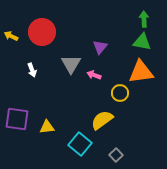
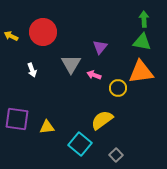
red circle: moved 1 px right
yellow circle: moved 2 px left, 5 px up
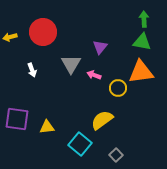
yellow arrow: moved 1 px left, 1 px down; rotated 40 degrees counterclockwise
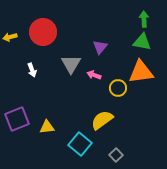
purple square: rotated 30 degrees counterclockwise
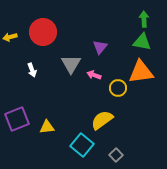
cyan square: moved 2 px right, 1 px down
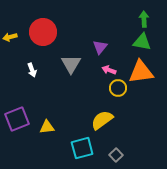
pink arrow: moved 15 px right, 5 px up
cyan square: moved 3 px down; rotated 35 degrees clockwise
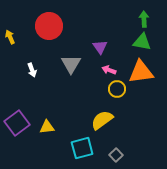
red circle: moved 6 px right, 6 px up
yellow arrow: rotated 80 degrees clockwise
purple triangle: rotated 14 degrees counterclockwise
yellow circle: moved 1 px left, 1 px down
purple square: moved 4 px down; rotated 15 degrees counterclockwise
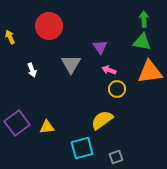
orange triangle: moved 9 px right
gray square: moved 2 px down; rotated 24 degrees clockwise
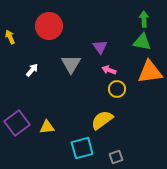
white arrow: rotated 120 degrees counterclockwise
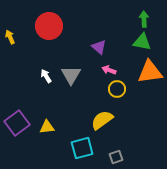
purple triangle: moved 1 px left; rotated 14 degrees counterclockwise
gray triangle: moved 11 px down
white arrow: moved 14 px right, 6 px down; rotated 72 degrees counterclockwise
